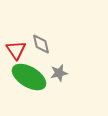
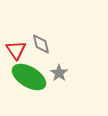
gray star: rotated 24 degrees counterclockwise
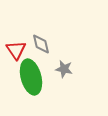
gray star: moved 5 px right, 4 px up; rotated 24 degrees counterclockwise
green ellipse: moved 2 px right; rotated 44 degrees clockwise
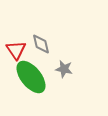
green ellipse: rotated 24 degrees counterclockwise
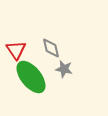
gray diamond: moved 10 px right, 4 px down
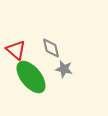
red triangle: rotated 15 degrees counterclockwise
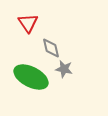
red triangle: moved 12 px right, 27 px up; rotated 15 degrees clockwise
green ellipse: rotated 24 degrees counterclockwise
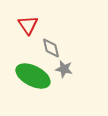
red triangle: moved 2 px down
green ellipse: moved 2 px right, 1 px up
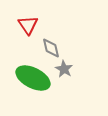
gray star: rotated 18 degrees clockwise
green ellipse: moved 2 px down
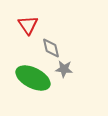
gray star: rotated 24 degrees counterclockwise
